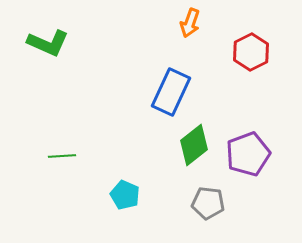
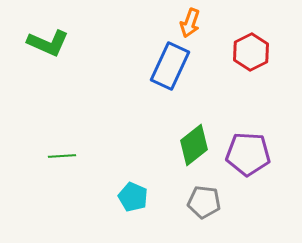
blue rectangle: moved 1 px left, 26 px up
purple pentagon: rotated 24 degrees clockwise
cyan pentagon: moved 8 px right, 2 px down
gray pentagon: moved 4 px left, 1 px up
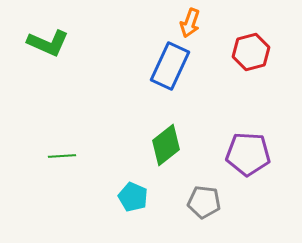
red hexagon: rotated 12 degrees clockwise
green diamond: moved 28 px left
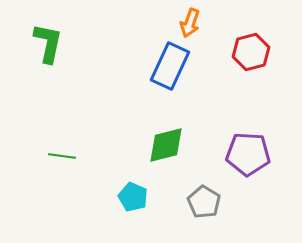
green L-shape: rotated 102 degrees counterclockwise
green diamond: rotated 24 degrees clockwise
green line: rotated 12 degrees clockwise
gray pentagon: rotated 24 degrees clockwise
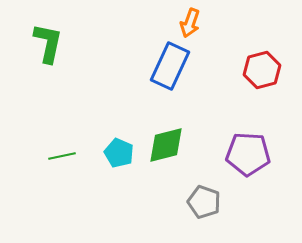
red hexagon: moved 11 px right, 18 px down
green line: rotated 20 degrees counterclockwise
cyan pentagon: moved 14 px left, 44 px up
gray pentagon: rotated 12 degrees counterclockwise
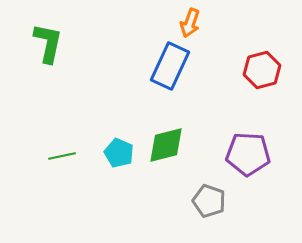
gray pentagon: moved 5 px right, 1 px up
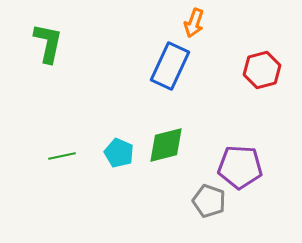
orange arrow: moved 4 px right
purple pentagon: moved 8 px left, 13 px down
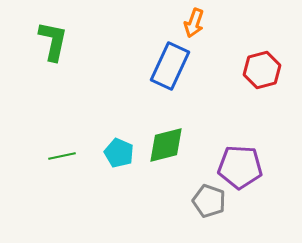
green L-shape: moved 5 px right, 2 px up
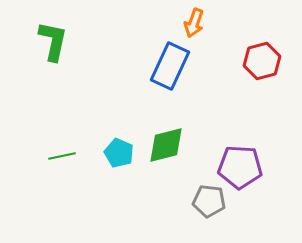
red hexagon: moved 9 px up
gray pentagon: rotated 12 degrees counterclockwise
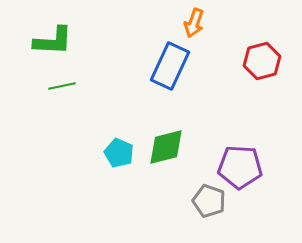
green L-shape: rotated 81 degrees clockwise
green diamond: moved 2 px down
green line: moved 70 px up
gray pentagon: rotated 12 degrees clockwise
